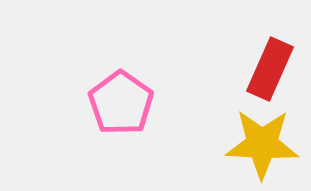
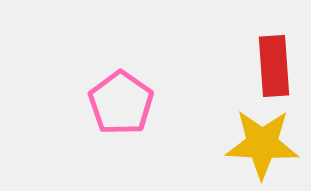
red rectangle: moved 4 px right, 3 px up; rotated 28 degrees counterclockwise
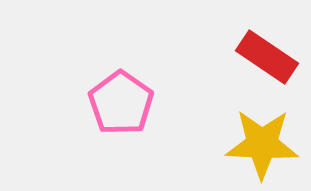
red rectangle: moved 7 px left, 9 px up; rotated 52 degrees counterclockwise
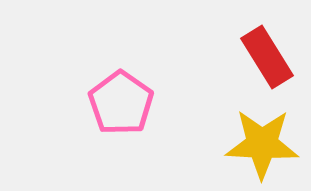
red rectangle: rotated 24 degrees clockwise
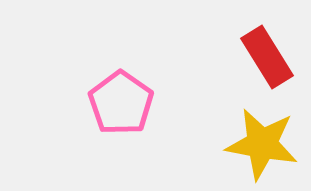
yellow star: rotated 8 degrees clockwise
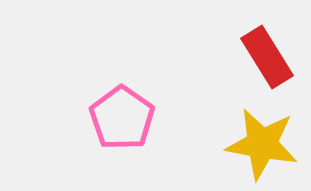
pink pentagon: moved 1 px right, 15 px down
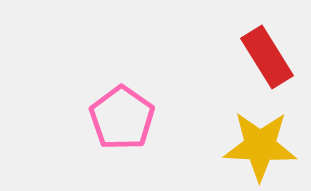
yellow star: moved 2 px left, 2 px down; rotated 8 degrees counterclockwise
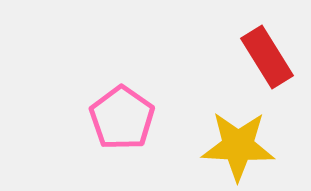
yellow star: moved 22 px left
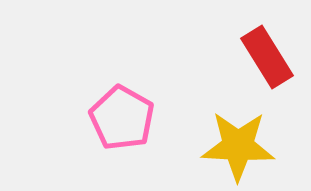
pink pentagon: rotated 6 degrees counterclockwise
